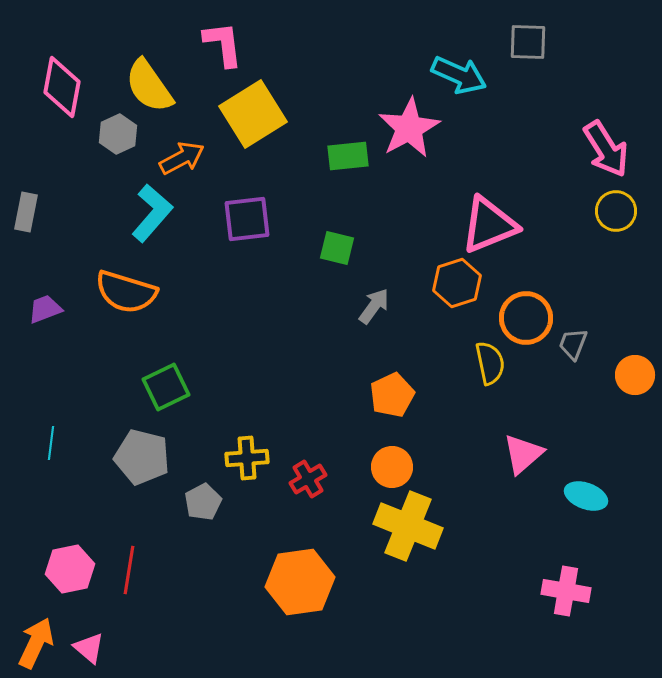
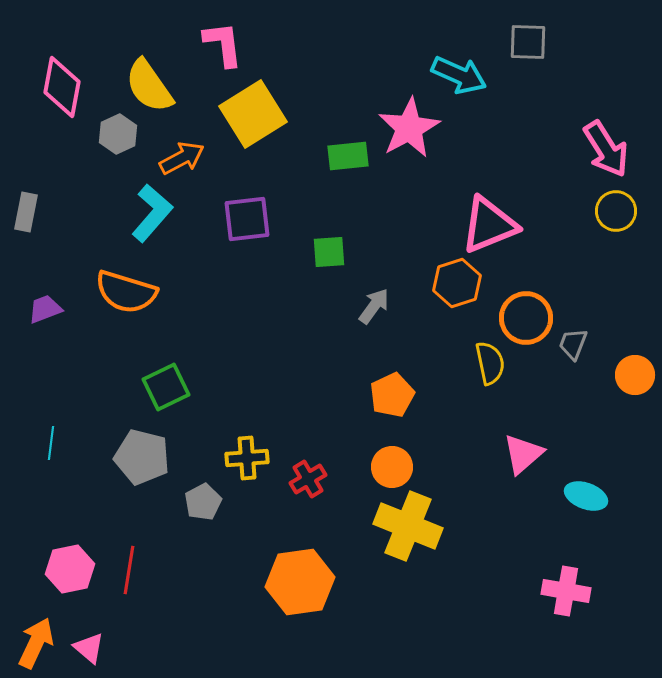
green square at (337, 248): moved 8 px left, 4 px down; rotated 18 degrees counterclockwise
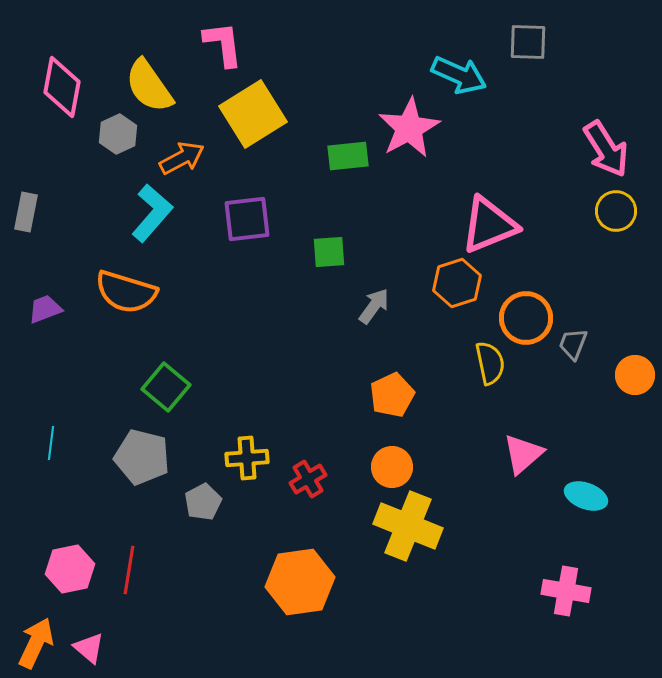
green square at (166, 387): rotated 24 degrees counterclockwise
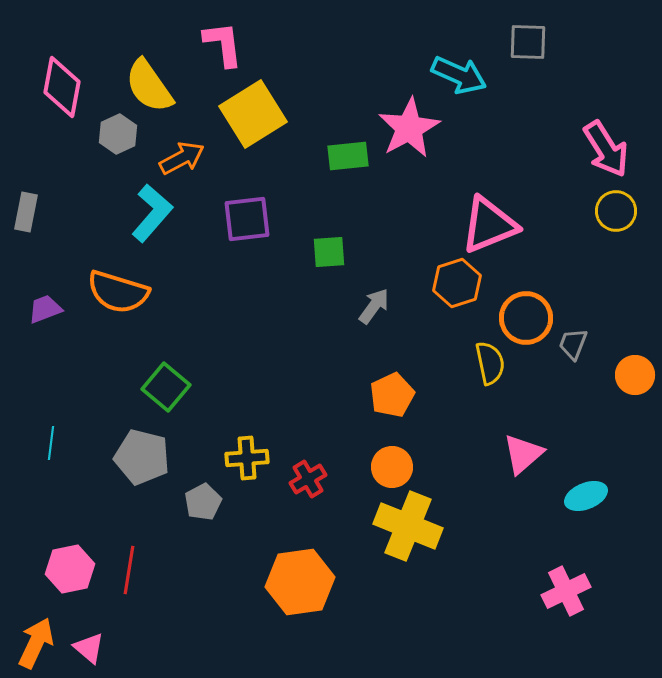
orange semicircle at (126, 292): moved 8 px left
cyan ellipse at (586, 496): rotated 42 degrees counterclockwise
pink cross at (566, 591): rotated 36 degrees counterclockwise
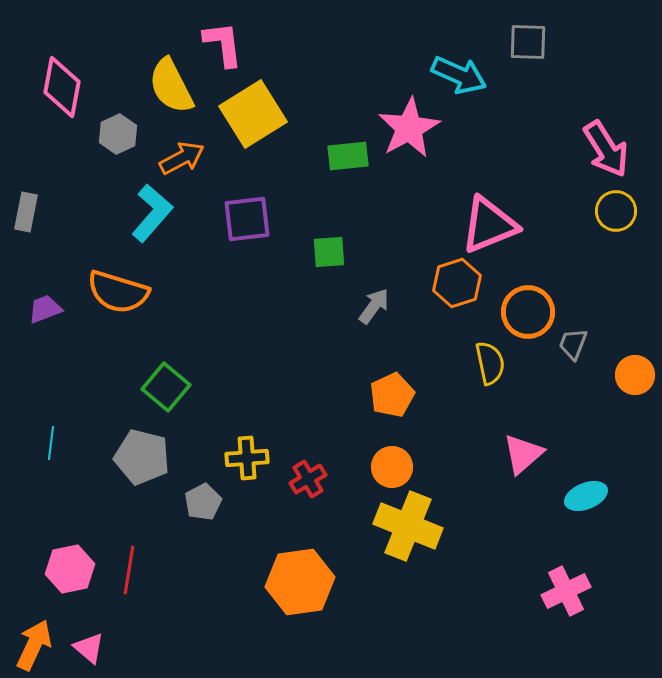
yellow semicircle at (149, 86): moved 22 px right; rotated 8 degrees clockwise
orange circle at (526, 318): moved 2 px right, 6 px up
orange arrow at (36, 643): moved 2 px left, 2 px down
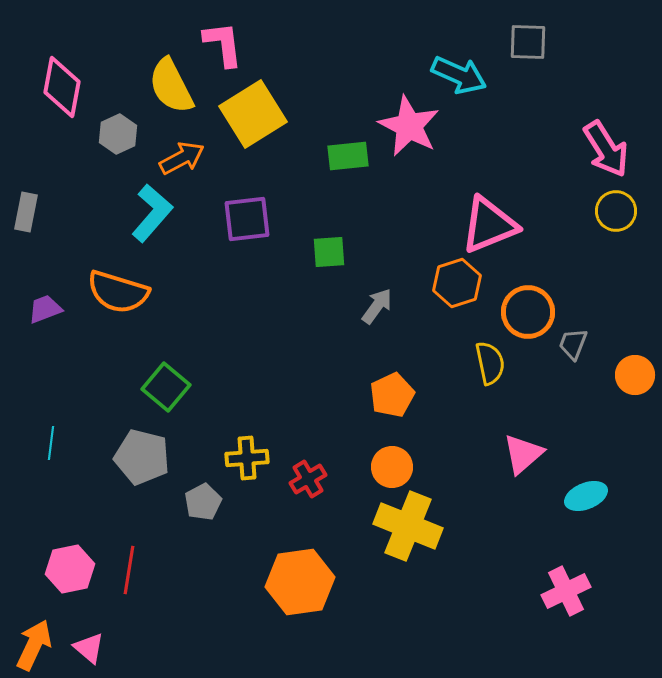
pink star at (409, 128): moved 2 px up; rotated 16 degrees counterclockwise
gray arrow at (374, 306): moved 3 px right
